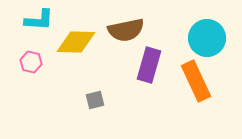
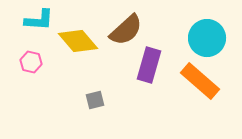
brown semicircle: rotated 30 degrees counterclockwise
yellow diamond: moved 2 px right, 1 px up; rotated 48 degrees clockwise
orange rectangle: moved 4 px right; rotated 24 degrees counterclockwise
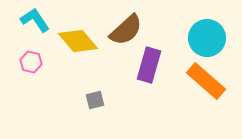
cyan L-shape: moved 4 px left; rotated 128 degrees counterclockwise
orange rectangle: moved 6 px right
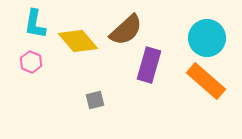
cyan L-shape: moved 4 px down; rotated 136 degrees counterclockwise
pink hexagon: rotated 10 degrees clockwise
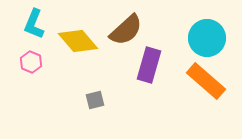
cyan L-shape: moved 1 px left; rotated 12 degrees clockwise
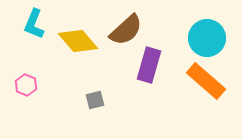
pink hexagon: moved 5 px left, 23 px down
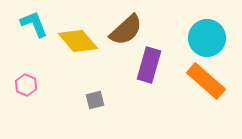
cyan L-shape: rotated 136 degrees clockwise
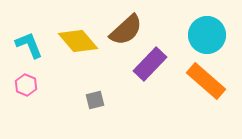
cyan L-shape: moved 5 px left, 21 px down
cyan circle: moved 3 px up
purple rectangle: moved 1 px right, 1 px up; rotated 28 degrees clockwise
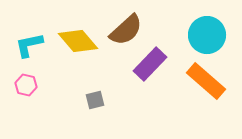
cyan L-shape: rotated 80 degrees counterclockwise
pink hexagon: rotated 10 degrees counterclockwise
